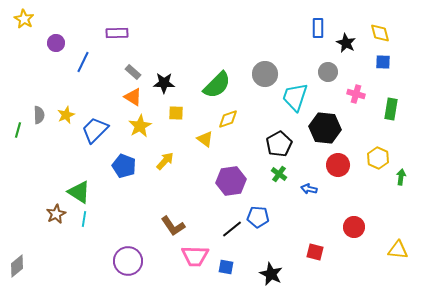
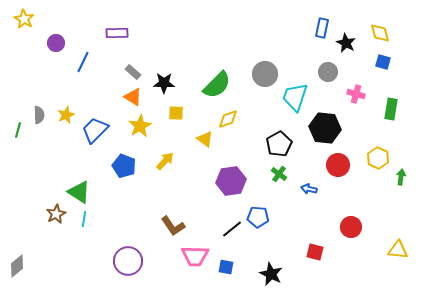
blue rectangle at (318, 28): moved 4 px right; rotated 12 degrees clockwise
blue square at (383, 62): rotated 14 degrees clockwise
red circle at (354, 227): moved 3 px left
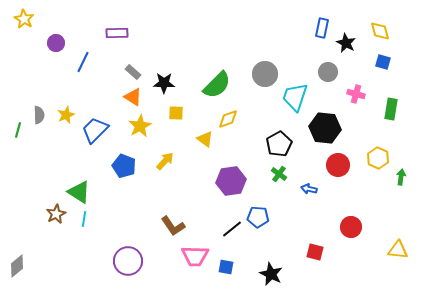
yellow diamond at (380, 33): moved 2 px up
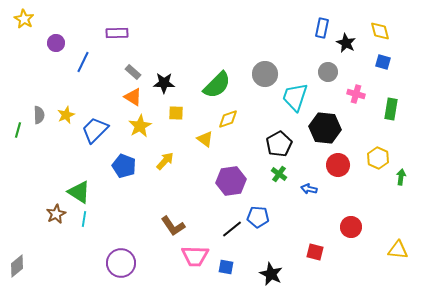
purple circle at (128, 261): moved 7 px left, 2 px down
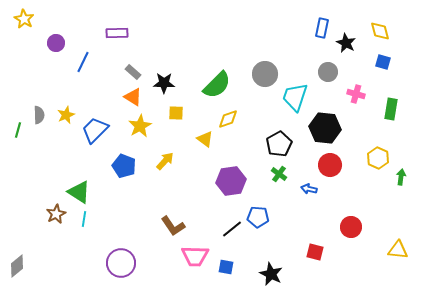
red circle at (338, 165): moved 8 px left
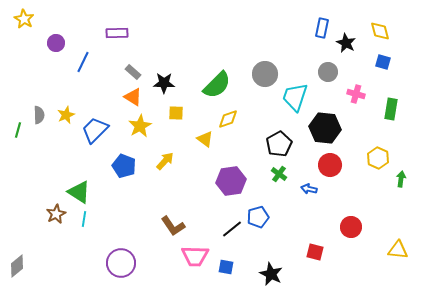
green arrow at (401, 177): moved 2 px down
blue pentagon at (258, 217): rotated 20 degrees counterclockwise
